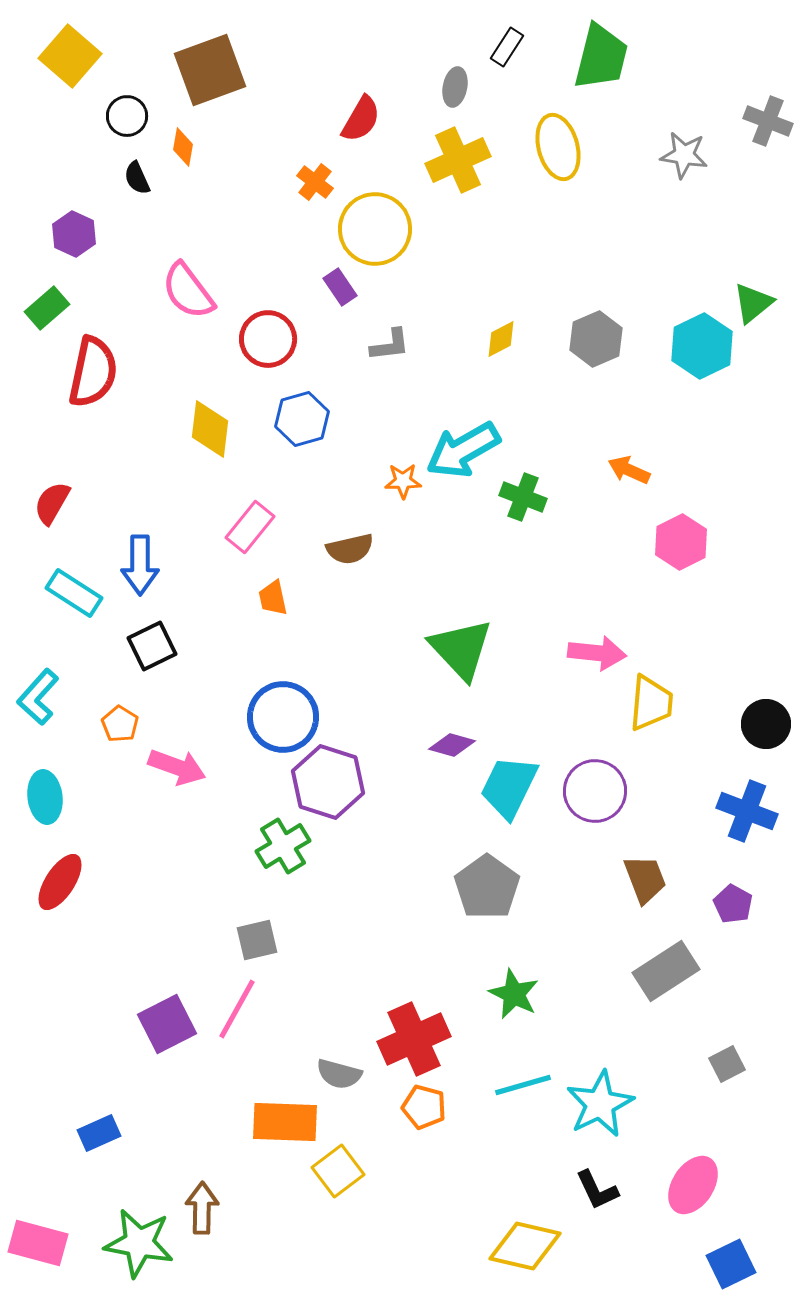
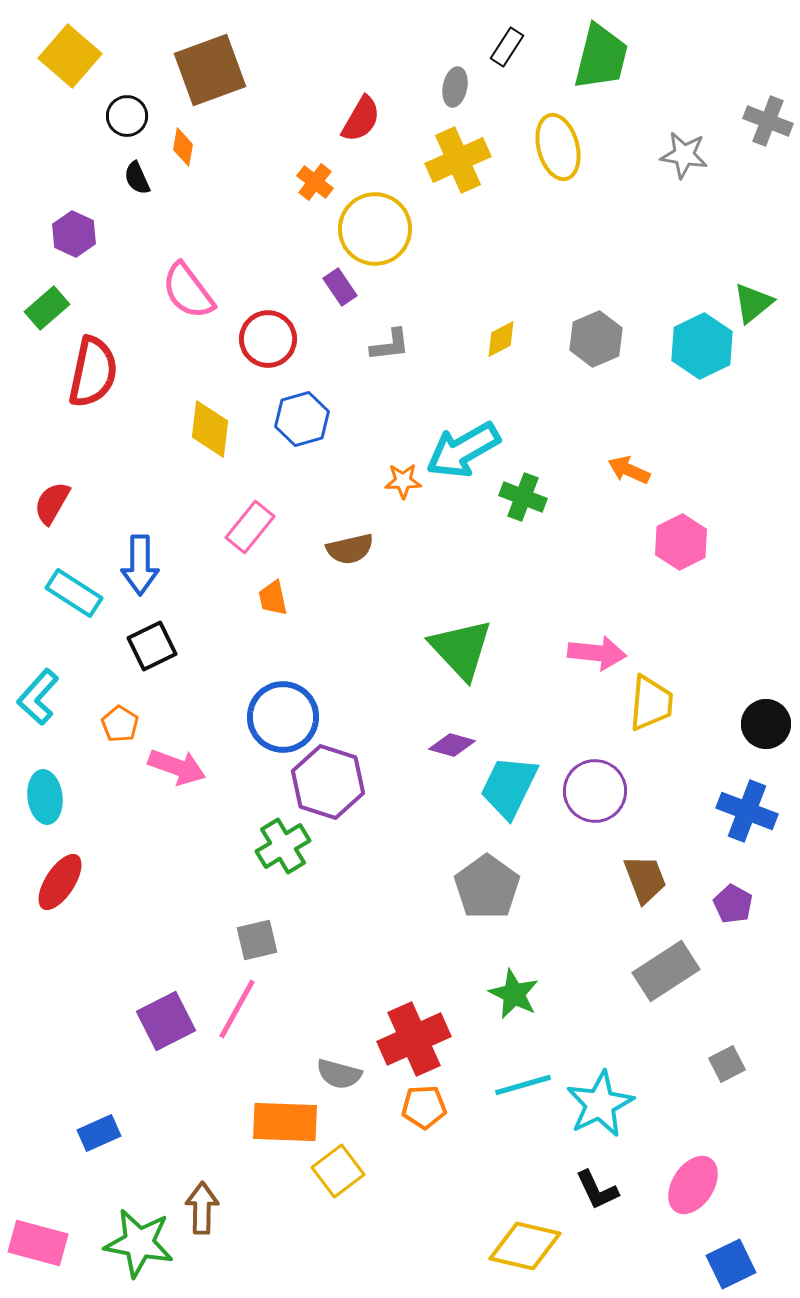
purple square at (167, 1024): moved 1 px left, 3 px up
orange pentagon at (424, 1107): rotated 18 degrees counterclockwise
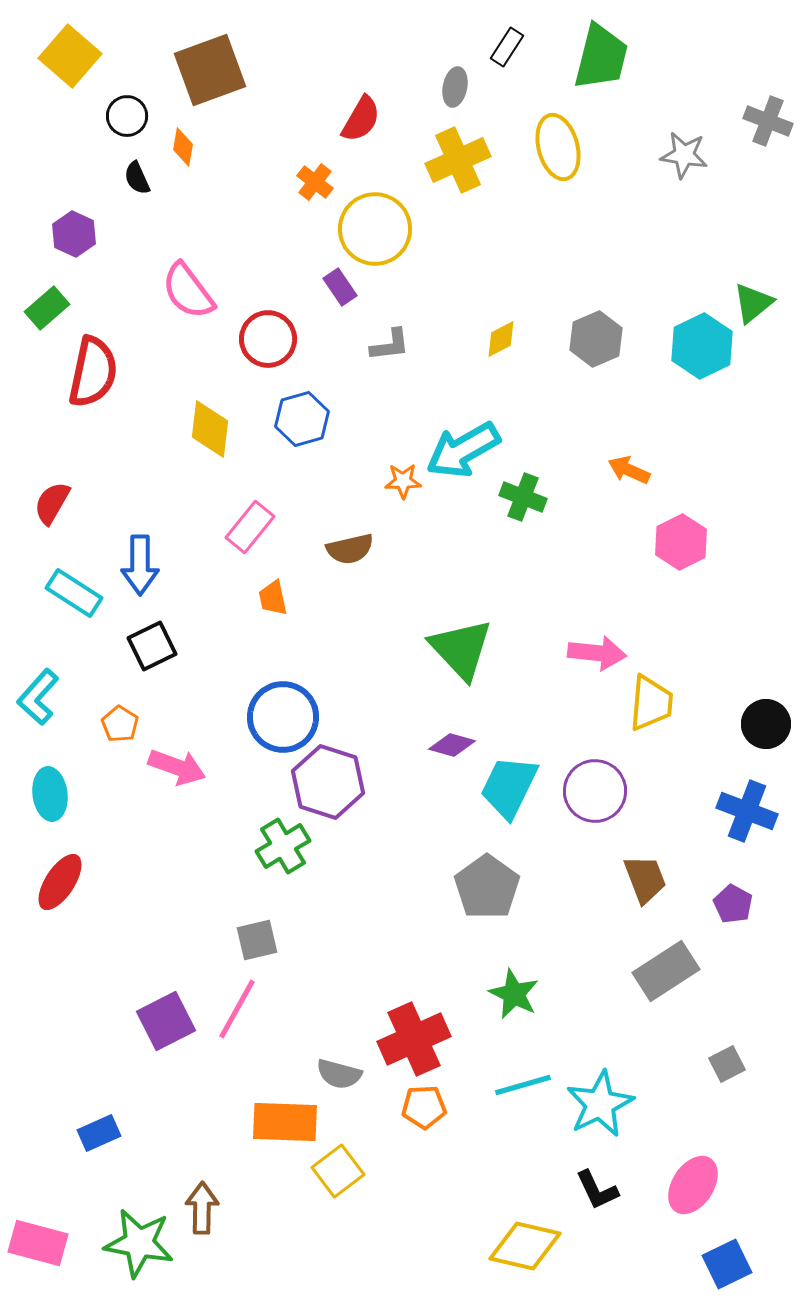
cyan ellipse at (45, 797): moved 5 px right, 3 px up
blue square at (731, 1264): moved 4 px left
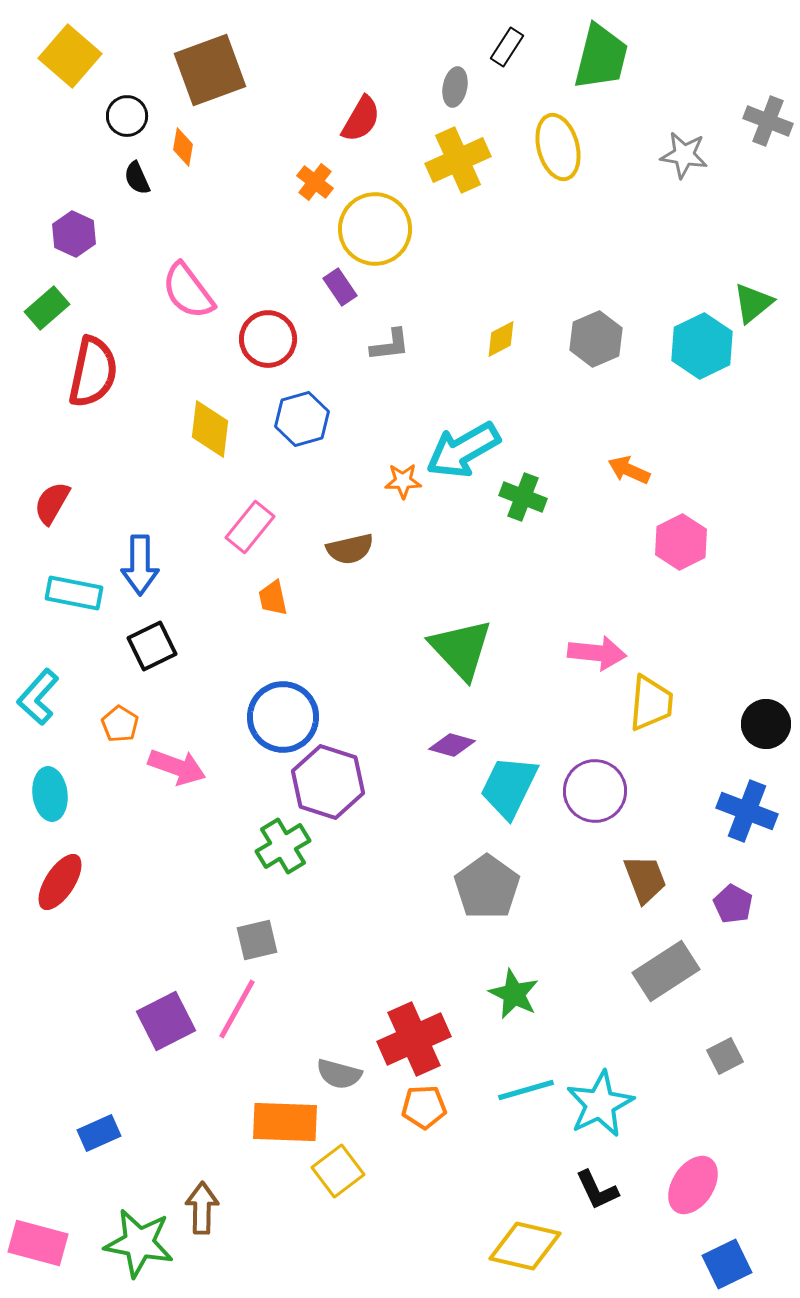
cyan rectangle at (74, 593): rotated 22 degrees counterclockwise
gray square at (727, 1064): moved 2 px left, 8 px up
cyan line at (523, 1085): moved 3 px right, 5 px down
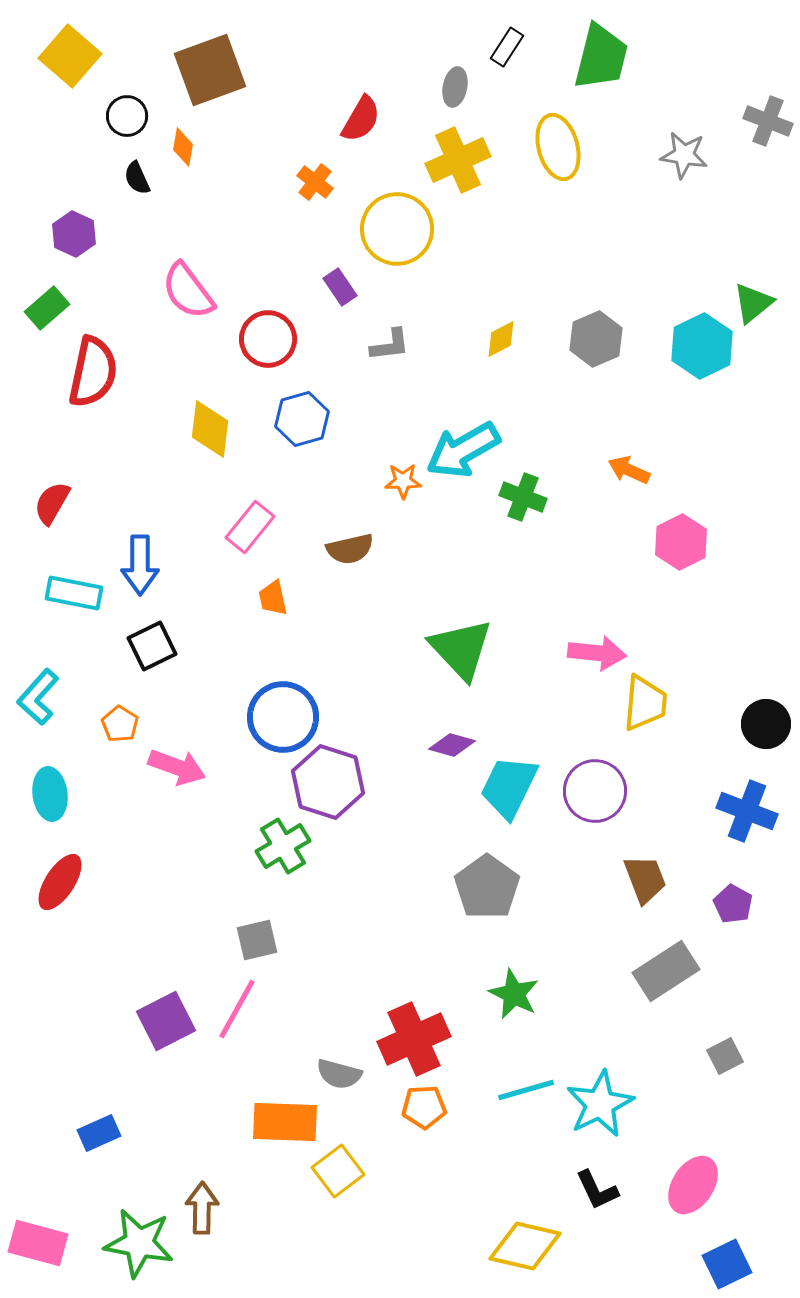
yellow circle at (375, 229): moved 22 px right
yellow trapezoid at (651, 703): moved 6 px left
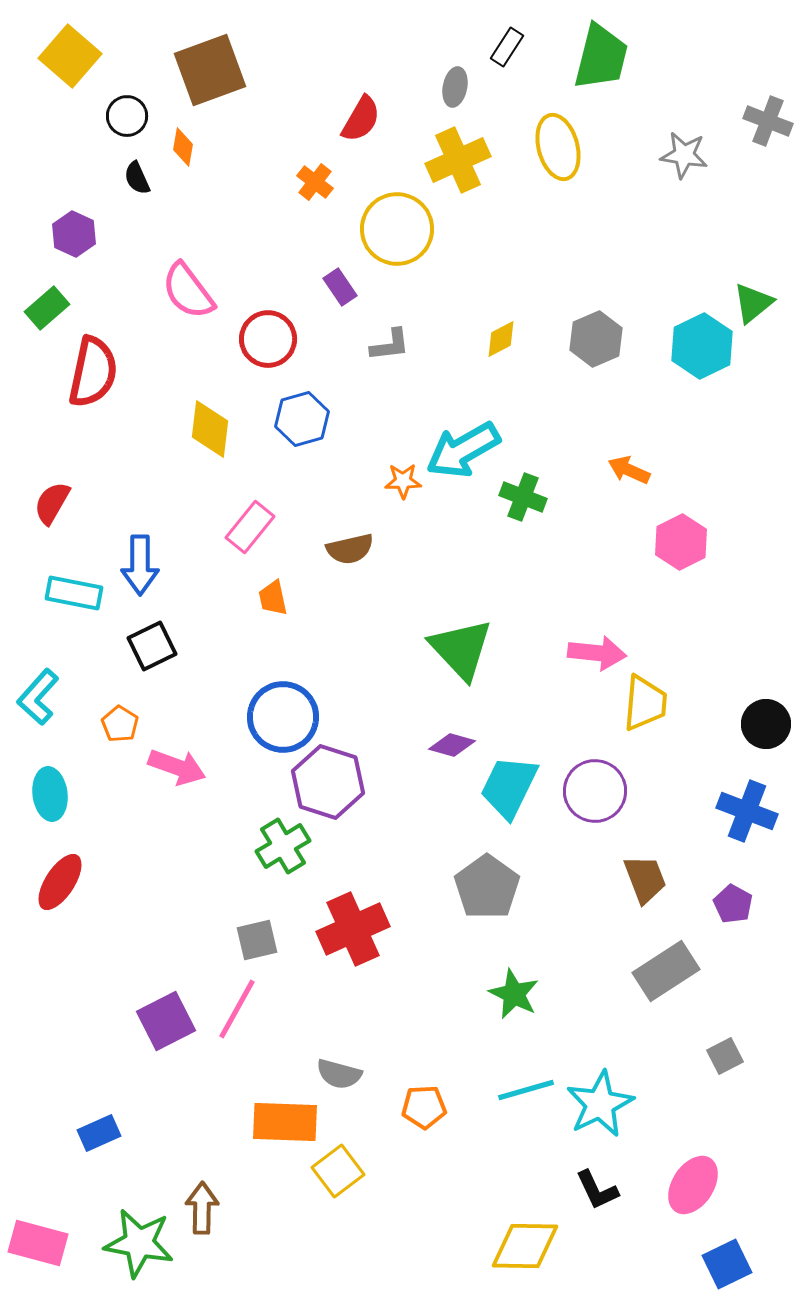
red cross at (414, 1039): moved 61 px left, 110 px up
yellow diamond at (525, 1246): rotated 12 degrees counterclockwise
